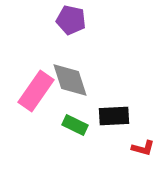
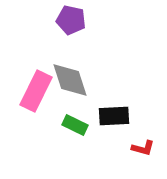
pink rectangle: rotated 9 degrees counterclockwise
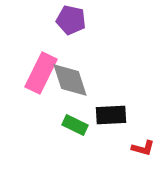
pink rectangle: moved 5 px right, 18 px up
black rectangle: moved 3 px left, 1 px up
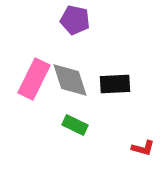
purple pentagon: moved 4 px right
pink rectangle: moved 7 px left, 6 px down
black rectangle: moved 4 px right, 31 px up
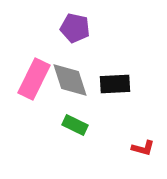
purple pentagon: moved 8 px down
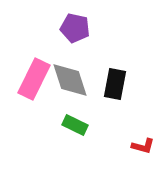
black rectangle: rotated 76 degrees counterclockwise
red L-shape: moved 2 px up
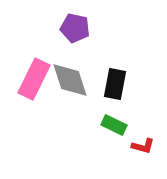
green rectangle: moved 39 px right
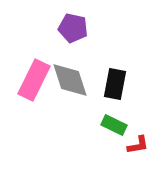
purple pentagon: moved 2 px left
pink rectangle: moved 1 px down
red L-shape: moved 5 px left, 1 px up; rotated 25 degrees counterclockwise
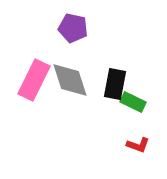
green rectangle: moved 19 px right, 23 px up
red L-shape: rotated 30 degrees clockwise
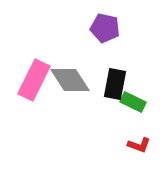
purple pentagon: moved 32 px right
gray diamond: rotated 15 degrees counterclockwise
red L-shape: moved 1 px right
